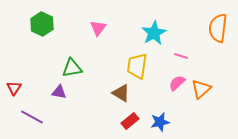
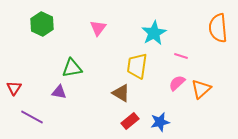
orange semicircle: rotated 12 degrees counterclockwise
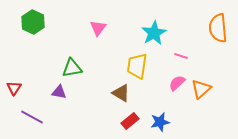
green hexagon: moved 9 px left, 2 px up
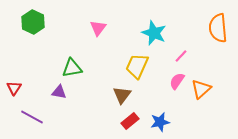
cyan star: rotated 20 degrees counterclockwise
pink line: rotated 64 degrees counterclockwise
yellow trapezoid: rotated 16 degrees clockwise
pink semicircle: moved 2 px up; rotated 12 degrees counterclockwise
brown triangle: moved 1 px right, 2 px down; rotated 36 degrees clockwise
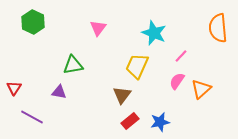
green triangle: moved 1 px right, 3 px up
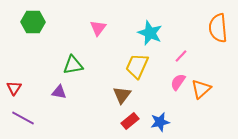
green hexagon: rotated 25 degrees counterclockwise
cyan star: moved 4 px left
pink semicircle: moved 1 px right, 1 px down
purple line: moved 9 px left, 1 px down
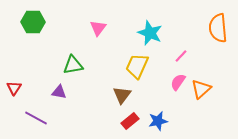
purple line: moved 13 px right
blue star: moved 2 px left, 1 px up
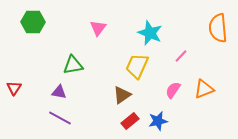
pink semicircle: moved 5 px left, 8 px down
orange triangle: moved 3 px right; rotated 20 degrees clockwise
brown triangle: rotated 18 degrees clockwise
purple line: moved 24 px right
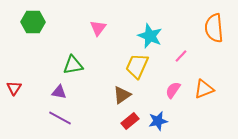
orange semicircle: moved 4 px left
cyan star: moved 3 px down
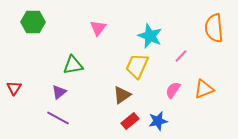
purple triangle: rotated 49 degrees counterclockwise
purple line: moved 2 px left
